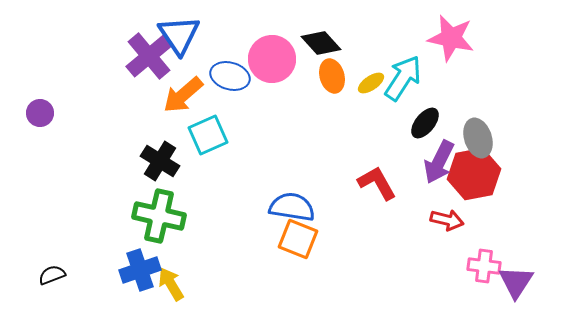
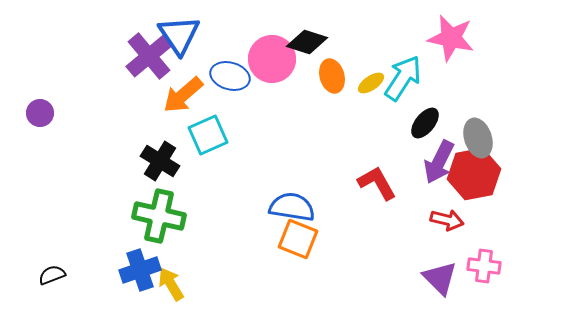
black diamond: moved 14 px left, 1 px up; rotated 30 degrees counterclockwise
purple triangle: moved 76 px left, 4 px up; rotated 18 degrees counterclockwise
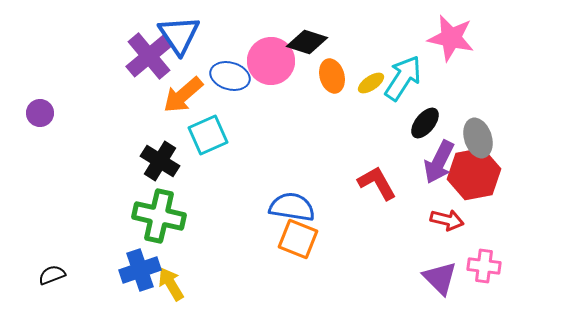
pink circle: moved 1 px left, 2 px down
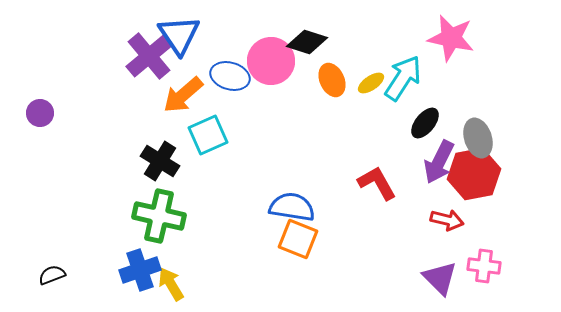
orange ellipse: moved 4 px down; rotated 8 degrees counterclockwise
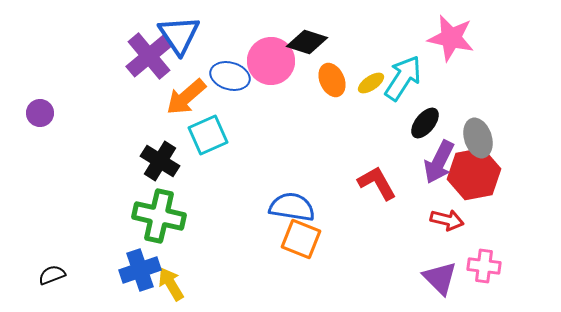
orange arrow: moved 3 px right, 2 px down
orange square: moved 3 px right
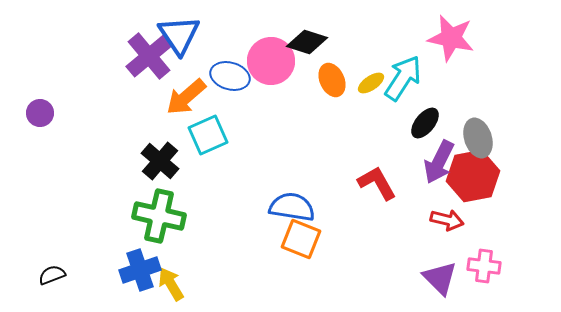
black cross: rotated 9 degrees clockwise
red hexagon: moved 1 px left, 2 px down
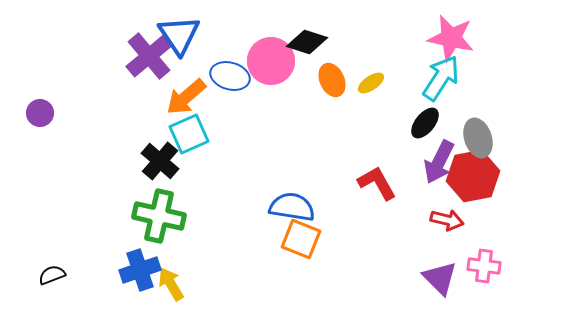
cyan arrow: moved 38 px right
cyan square: moved 19 px left, 1 px up
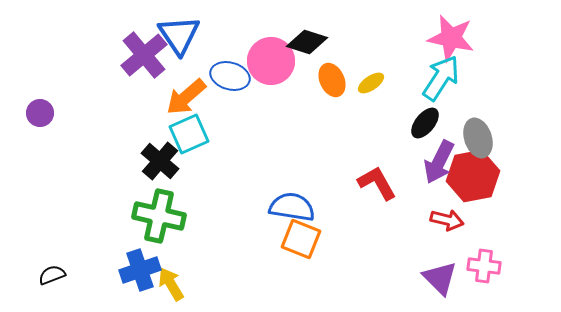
purple cross: moved 5 px left, 1 px up
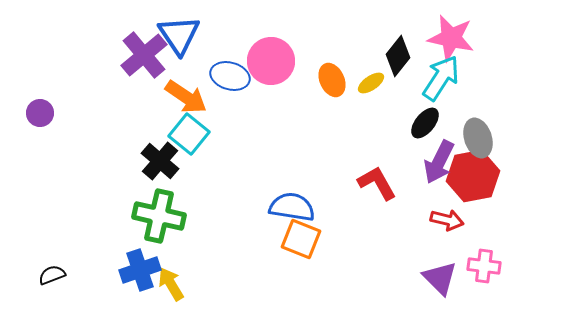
black diamond: moved 91 px right, 14 px down; rotated 69 degrees counterclockwise
orange arrow: rotated 105 degrees counterclockwise
cyan square: rotated 27 degrees counterclockwise
